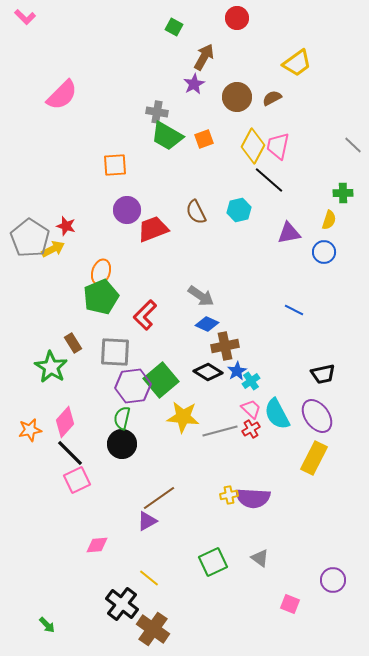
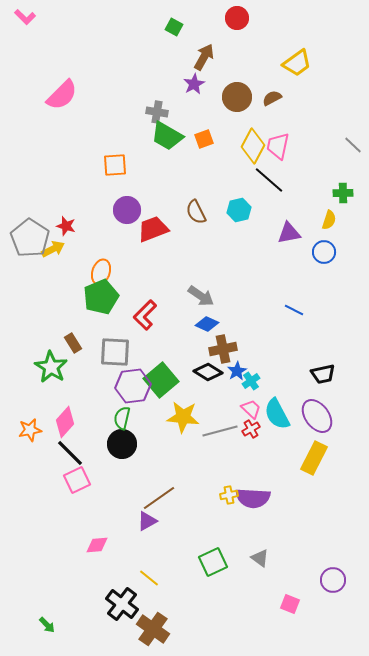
brown cross at (225, 346): moved 2 px left, 3 px down
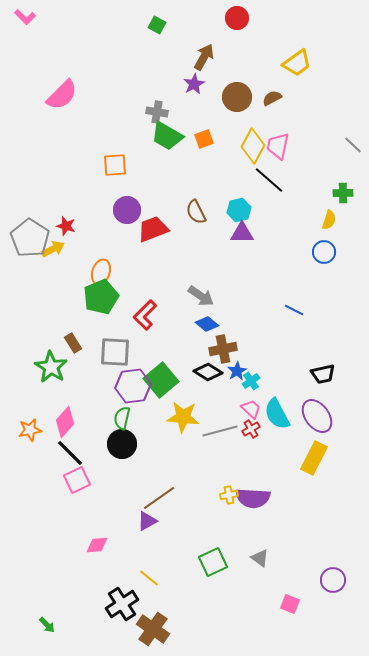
green square at (174, 27): moved 17 px left, 2 px up
purple triangle at (289, 233): moved 47 px left; rotated 10 degrees clockwise
blue diamond at (207, 324): rotated 15 degrees clockwise
black cross at (122, 604): rotated 20 degrees clockwise
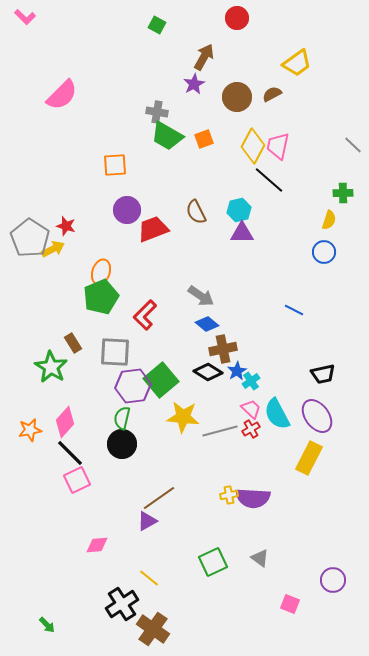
brown semicircle at (272, 98): moved 4 px up
yellow rectangle at (314, 458): moved 5 px left
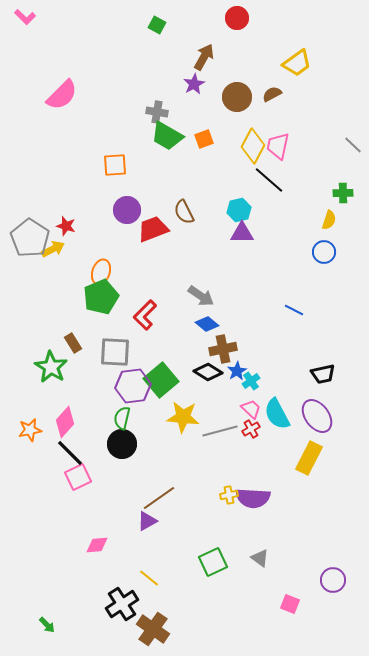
brown semicircle at (196, 212): moved 12 px left
pink square at (77, 480): moved 1 px right, 3 px up
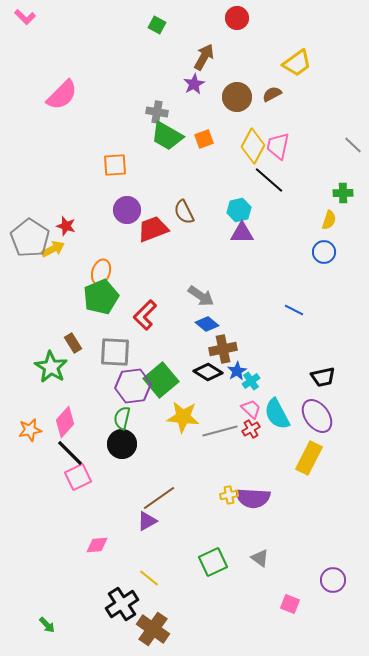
black trapezoid at (323, 374): moved 3 px down
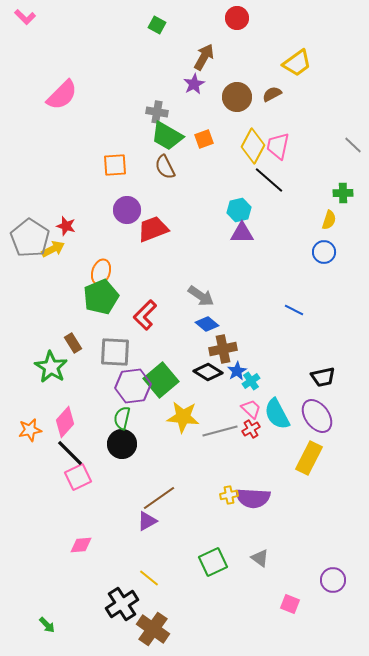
brown semicircle at (184, 212): moved 19 px left, 45 px up
pink diamond at (97, 545): moved 16 px left
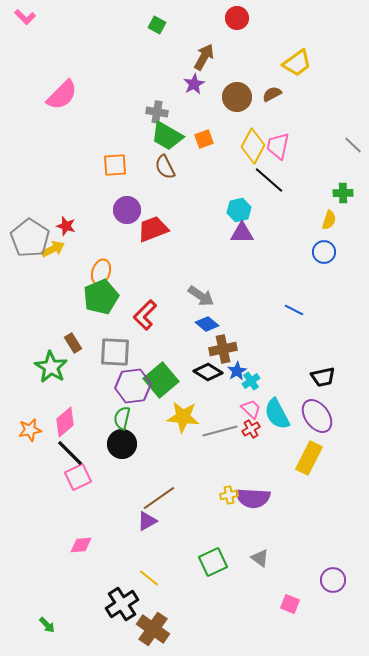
pink diamond at (65, 422): rotated 8 degrees clockwise
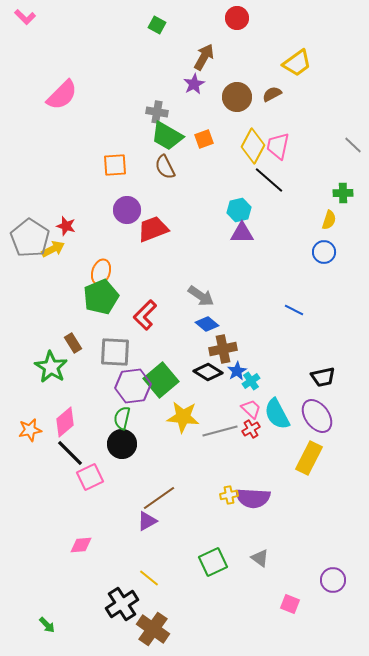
pink square at (78, 477): moved 12 px right
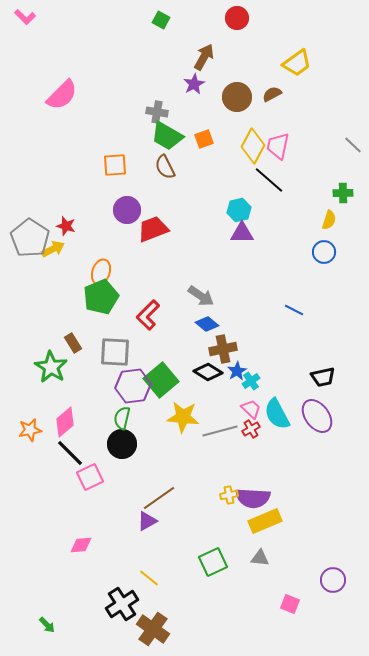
green square at (157, 25): moved 4 px right, 5 px up
red L-shape at (145, 315): moved 3 px right
yellow rectangle at (309, 458): moved 44 px left, 63 px down; rotated 40 degrees clockwise
gray triangle at (260, 558): rotated 30 degrees counterclockwise
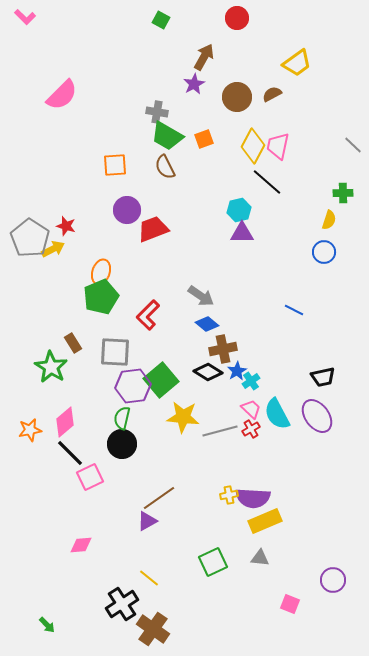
black line at (269, 180): moved 2 px left, 2 px down
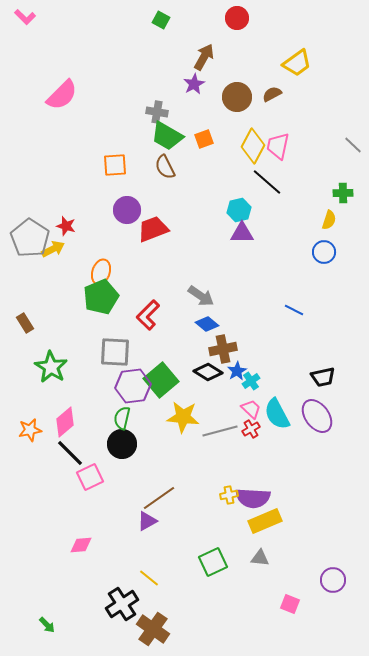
brown rectangle at (73, 343): moved 48 px left, 20 px up
